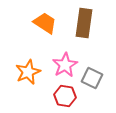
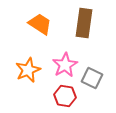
orange trapezoid: moved 5 px left, 1 px down
orange star: moved 2 px up
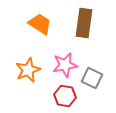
pink star: rotated 20 degrees clockwise
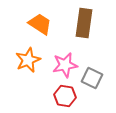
orange star: moved 10 px up
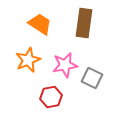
red hexagon: moved 14 px left, 1 px down; rotated 20 degrees counterclockwise
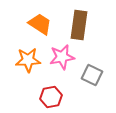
brown rectangle: moved 5 px left, 2 px down
orange star: rotated 20 degrees clockwise
pink star: moved 3 px left, 8 px up
gray square: moved 3 px up
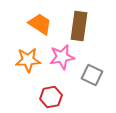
brown rectangle: moved 1 px down
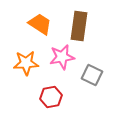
orange star: moved 2 px left, 3 px down
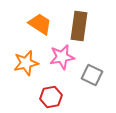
orange star: rotated 10 degrees counterclockwise
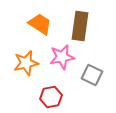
brown rectangle: moved 1 px right
